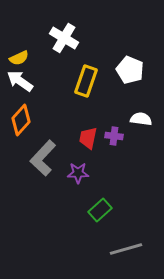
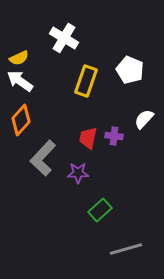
white semicircle: moved 3 px right; rotated 55 degrees counterclockwise
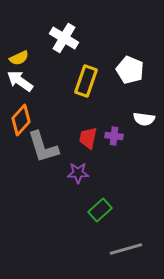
white semicircle: rotated 125 degrees counterclockwise
gray L-shape: moved 11 px up; rotated 60 degrees counterclockwise
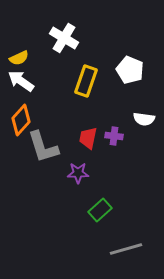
white arrow: moved 1 px right
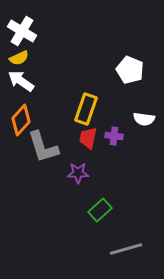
white cross: moved 42 px left, 7 px up
yellow rectangle: moved 28 px down
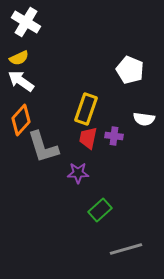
white cross: moved 4 px right, 9 px up
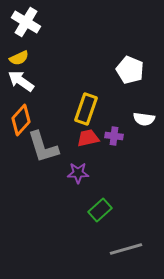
red trapezoid: rotated 65 degrees clockwise
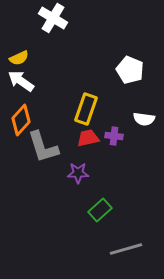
white cross: moved 27 px right, 4 px up
